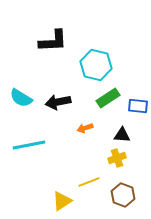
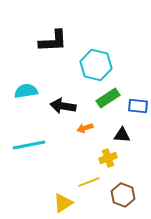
cyan semicircle: moved 5 px right, 7 px up; rotated 140 degrees clockwise
black arrow: moved 5 px right, 4 px down; rotated 20 degrees clockwise
yellow cross: moved 9 px left
yellow triangle: moved 1 px right, 2 px down
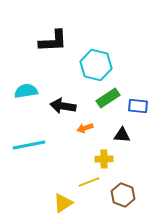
yellow cross: moved 4 px left, 1 px down; rotated 18 degrees clockwise
